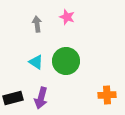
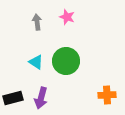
gray arrow: moved 2 px up
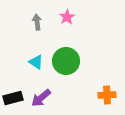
pink star: rotated 21 degrees clockwise
purple arrow: rotated 35 degrees clockwise
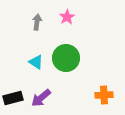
gray arrow: rotated 14 degrees clockwise
green circle: moved 3 px up
orange cross: moved 3 px left
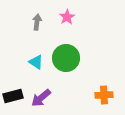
black rectangle: moved 2 px up
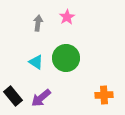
gray arrow: moved 1 px right, 1 px down
black rectangle: rotated 66 degrees clockwise
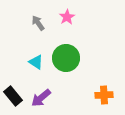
gray arrow: rotated 42 degrees counterclockwise
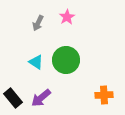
gray arrow: rotated 119 degrees counterclockwise
green circle: moved 2 px down
black rectangle: moved 2 px down
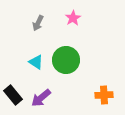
pink star: moved 6 px right, 1 px down
black rectangle: moved 3 px up
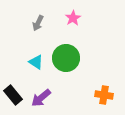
green circle: moved 2 px up
orange cross: rotated 12 degrees clockwise
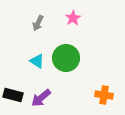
cyan triangle: moved 1 px right, 1 px up
black rectangle: rotated 36 degrees counterclockwise
